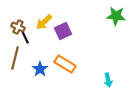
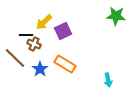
brown cross: moved 16 px right, 17 px down
black line: moved 1 px right, 2 px up; rotated 64 degrees counterclockwise
brown line: rotated 60 degrees counterclockwise
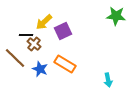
brown cross: rotated 16 degrees clockwise
blue star: rotated 14 degrees counterclockwise
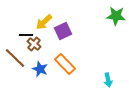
orange rectangle: rotated 15 degrees clockwise
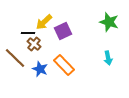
green star: moved 7 px left, 6 px down; rotated 12 degrees clockwise
black line: moved 2 px right, 2 px up
orange rectangle: moved 1 px left, 1 px down
cyan arrow: moved 22 px up
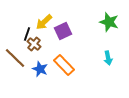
black line: moved 1 px left, 1 px down; rotated 72 degrees counterclockwise
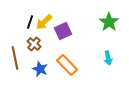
green star: rotated 18 degrees clockwise
black line: moved 3 px right, 12 px up
brown line: rotated 35 degrees clockwise
orange rectangle: moved 3 px right
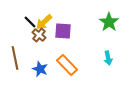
black line: rotated 64 degrees counterclockwise
purple square: rotated 30 degrees clockwise
brown cross: moved 5 px right, 9 px up
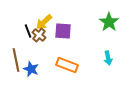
black line: moved 2 px left, 9 px down; rotated 24 degrees clockwise
brown line: moved 1 px right, 2 px down
orange rectangle: rotated 25 degrees counterclockwise
blue star: moved 9 px left
